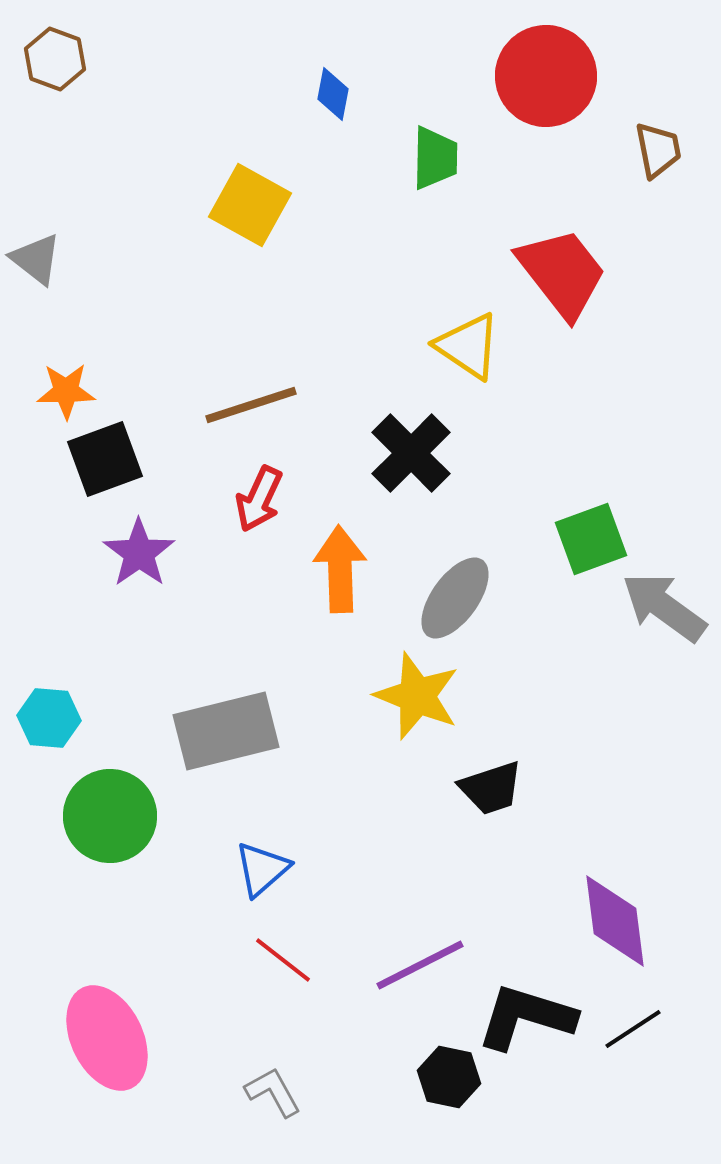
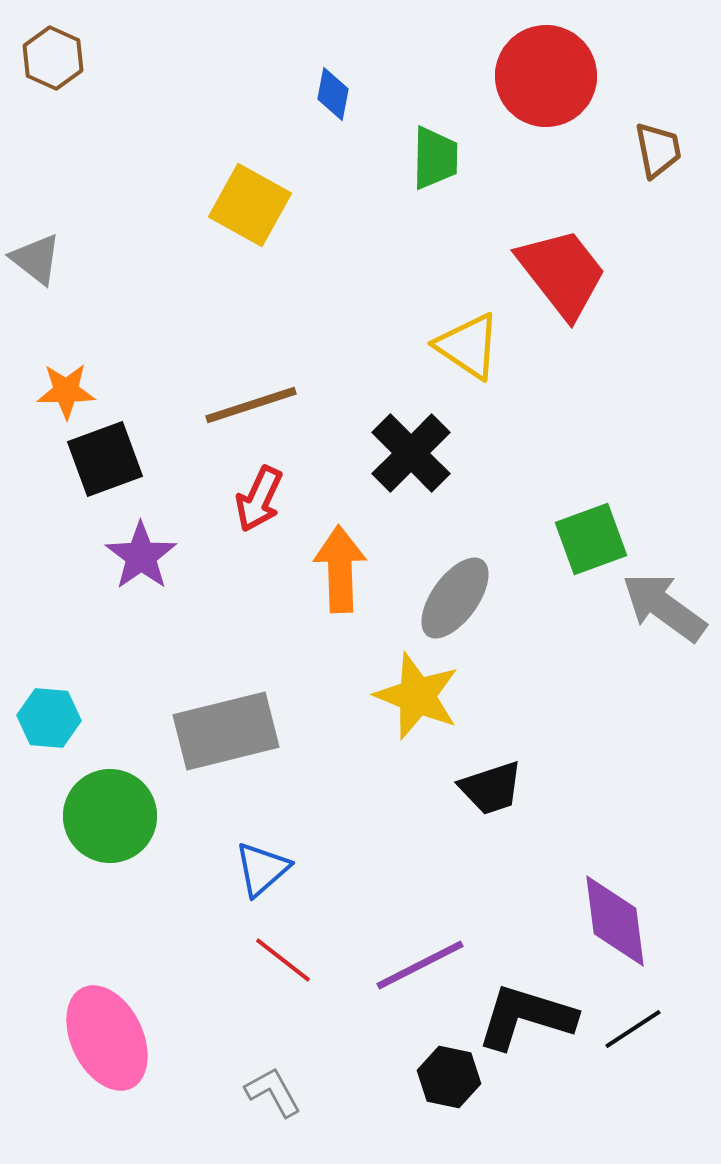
brown hexagon: moved 2 px left, 1 px up; rotated 4 degrees clockwise
purple star: moved 2 px right, 3 px down
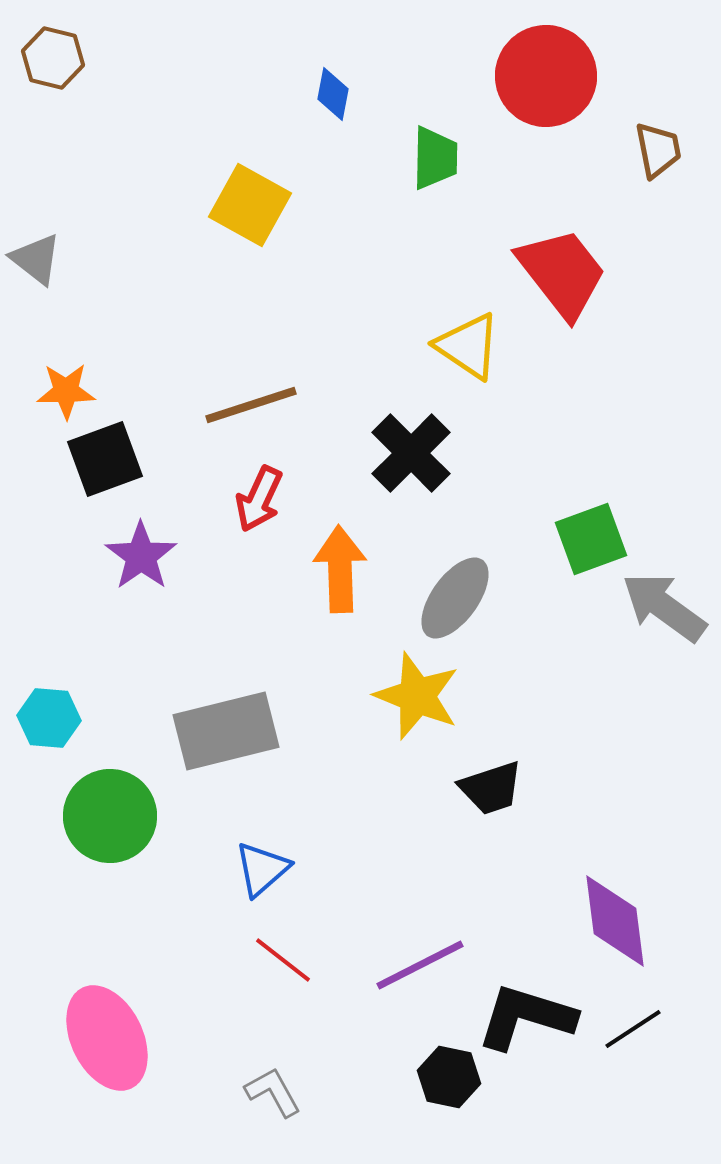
brown hexagon: rotated 10 degrees counterclockwise
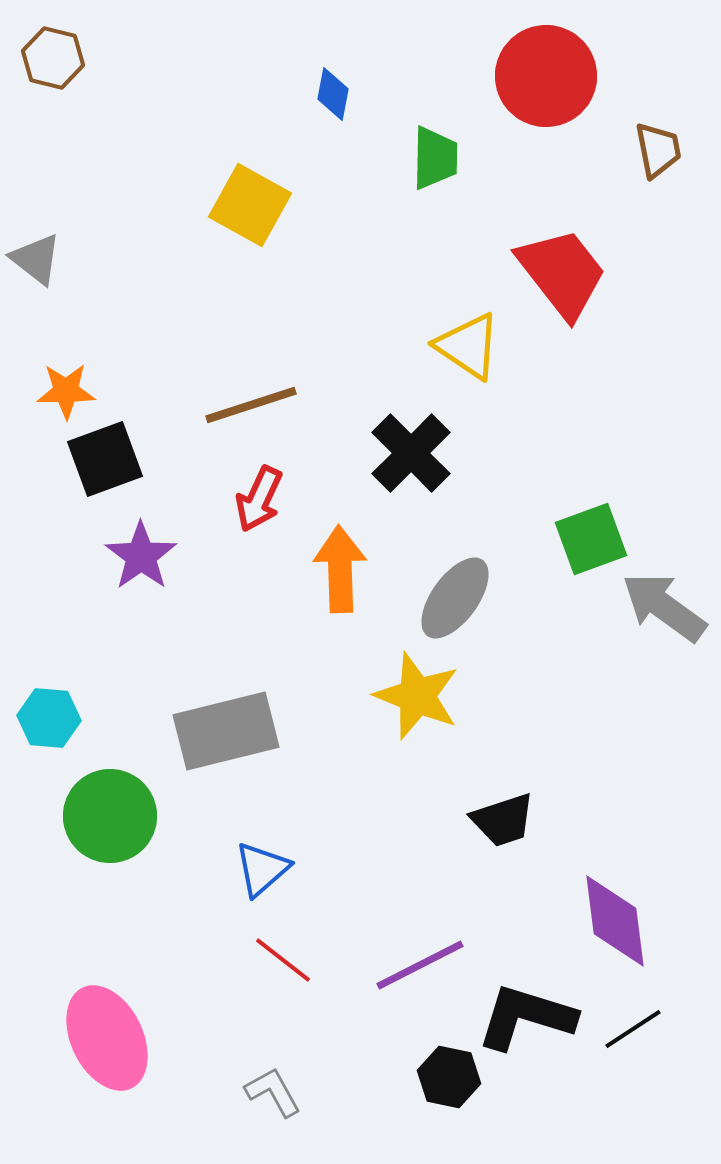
black trapezoid: moved 12 px right, 32 px down
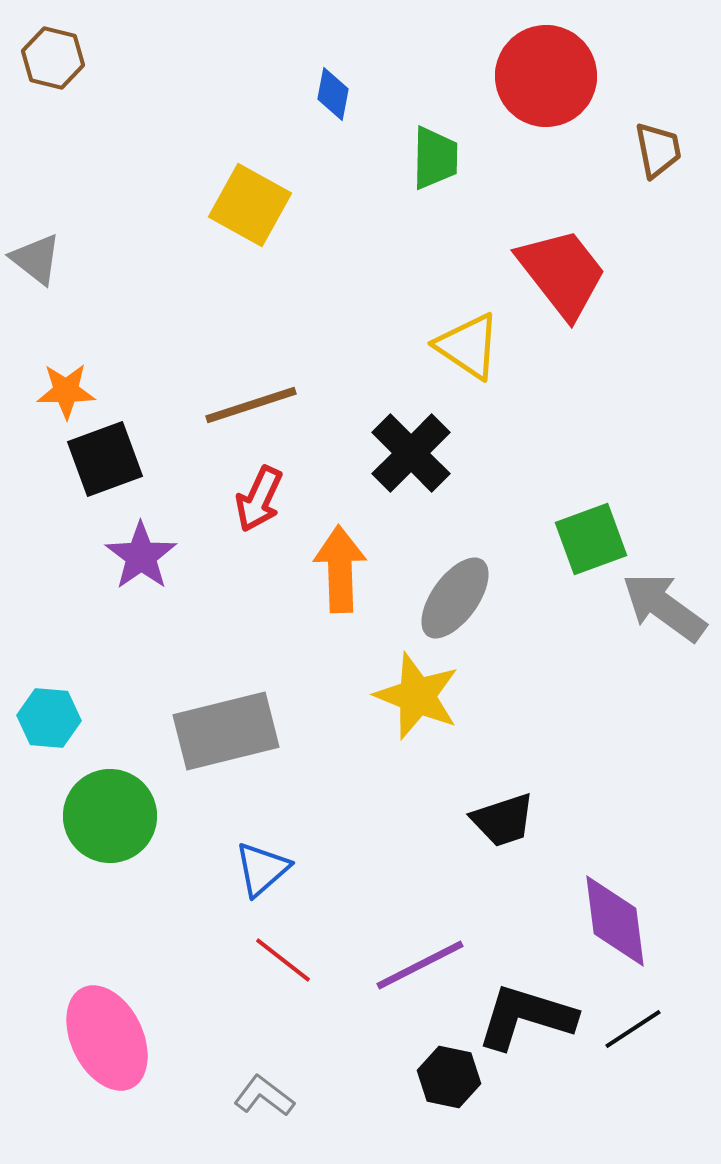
gray L-shape: moved 9 px left, 4 px down; rotated 24 degrees counterclockwise
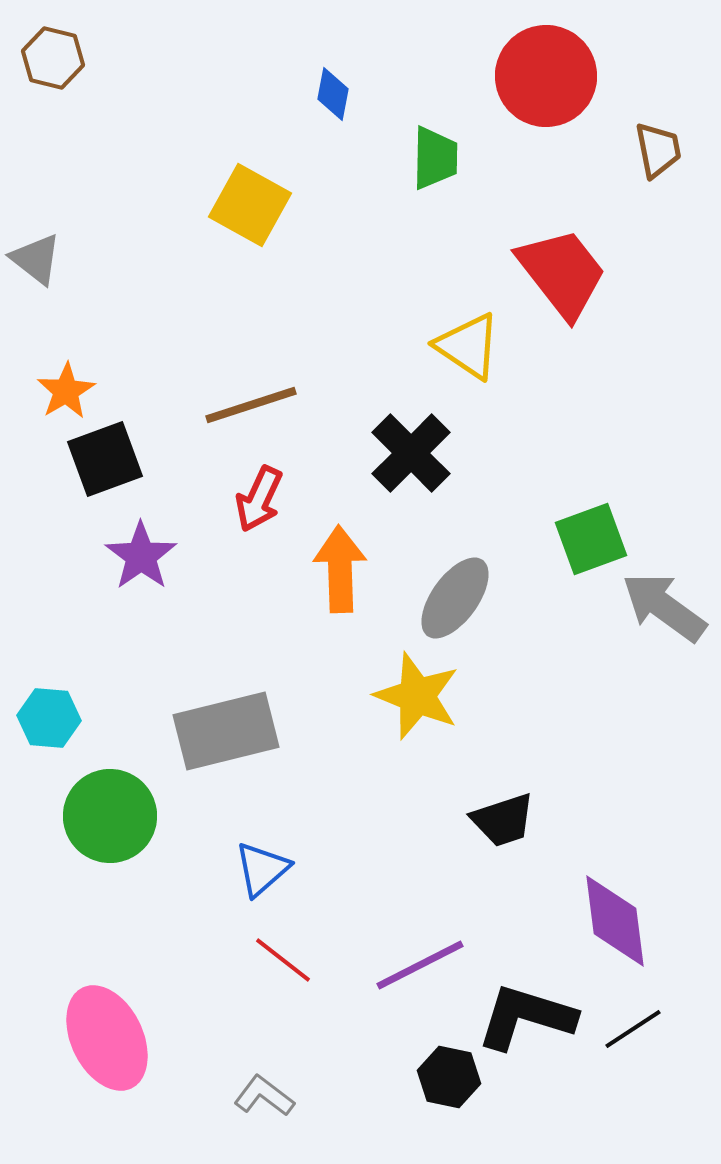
orange star: rotated 30 degrees counterclockwise
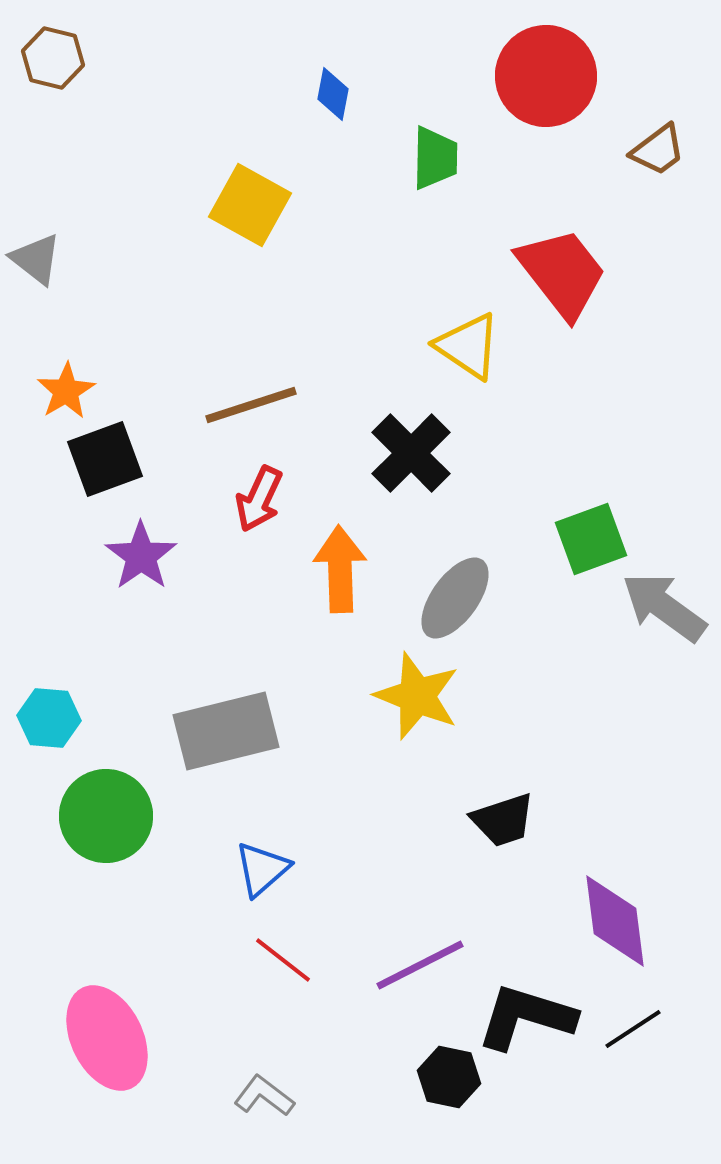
brown trapezoid: rotated 64 degrees clockwise
green circle: moved 4 px left
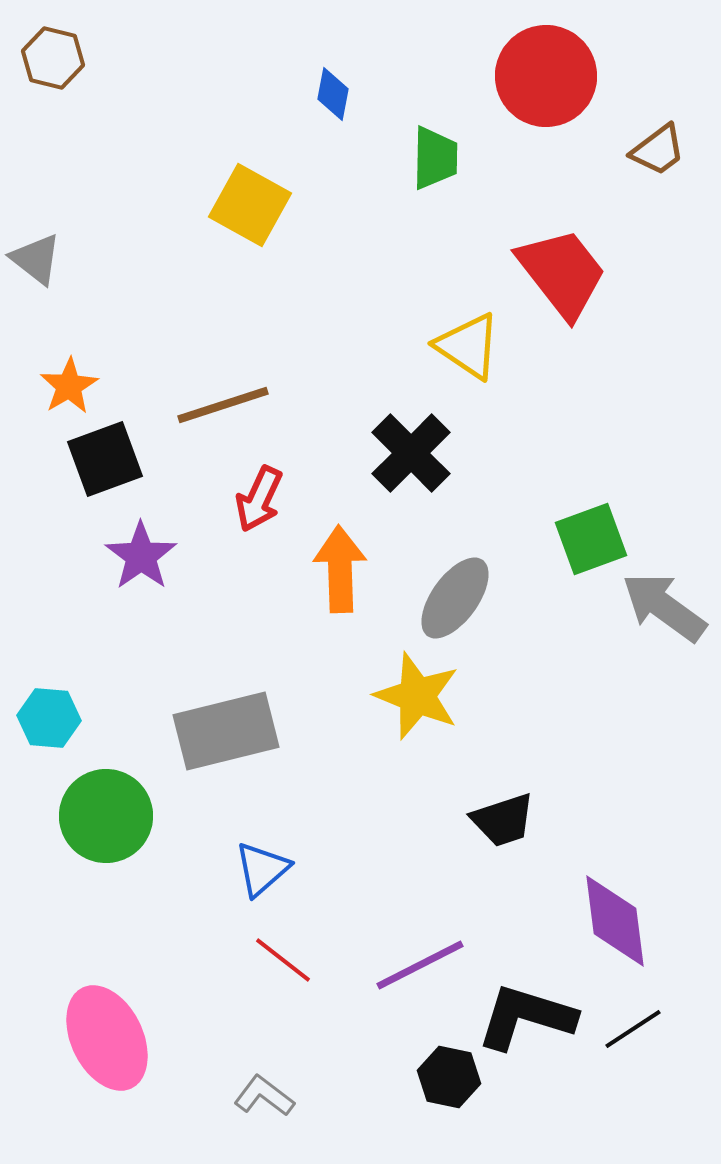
orange star: moved 3 px right, 5 px up
brown line: moved 28 px left
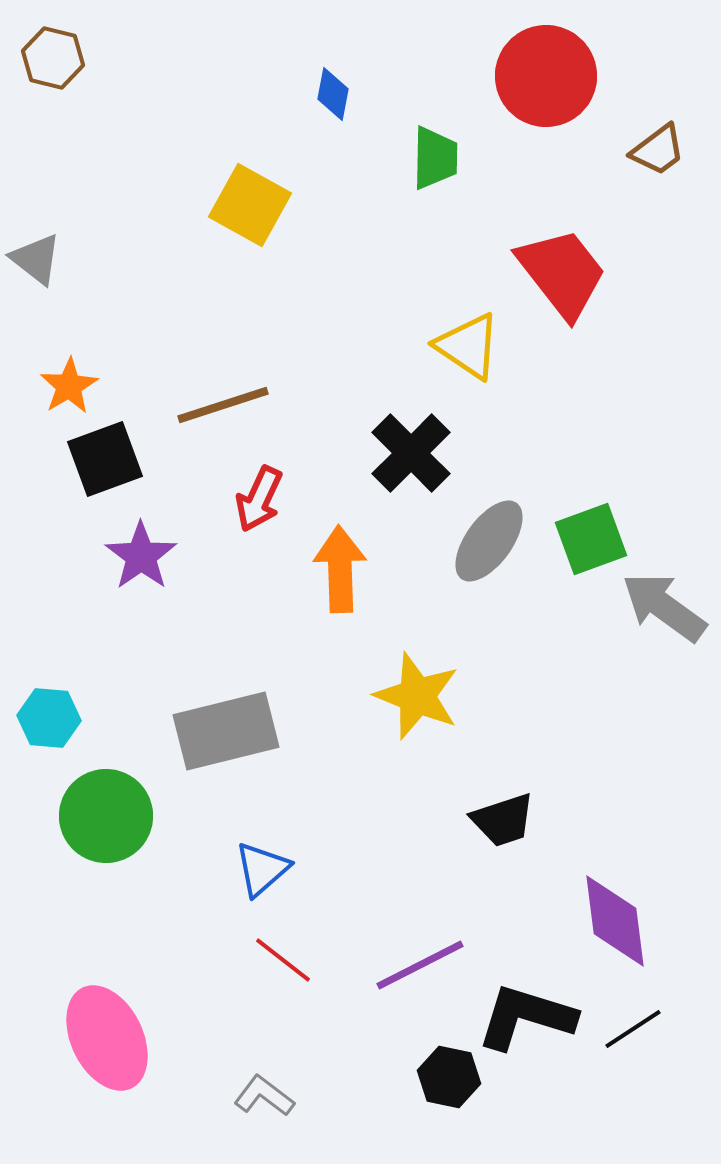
gray ellipse: moved 34 px right, 57 px up
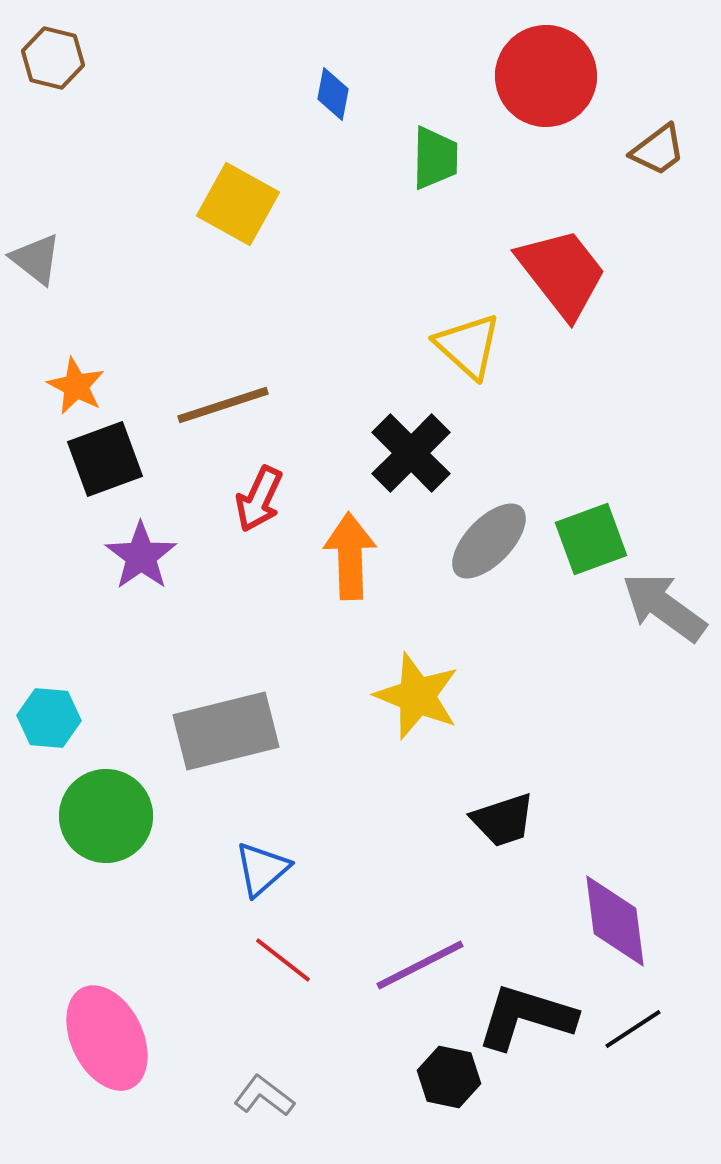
yellow square: moved 12 px left, 1 px up
yellow triangle: rotated 8 degrees clockwise
orange star: moved 7 px right; rotated 14 degrees counterclockwise
gray ellipse: rotated 8 degrees clockwise
orange arrow: moved 10 px right, 13 px up
